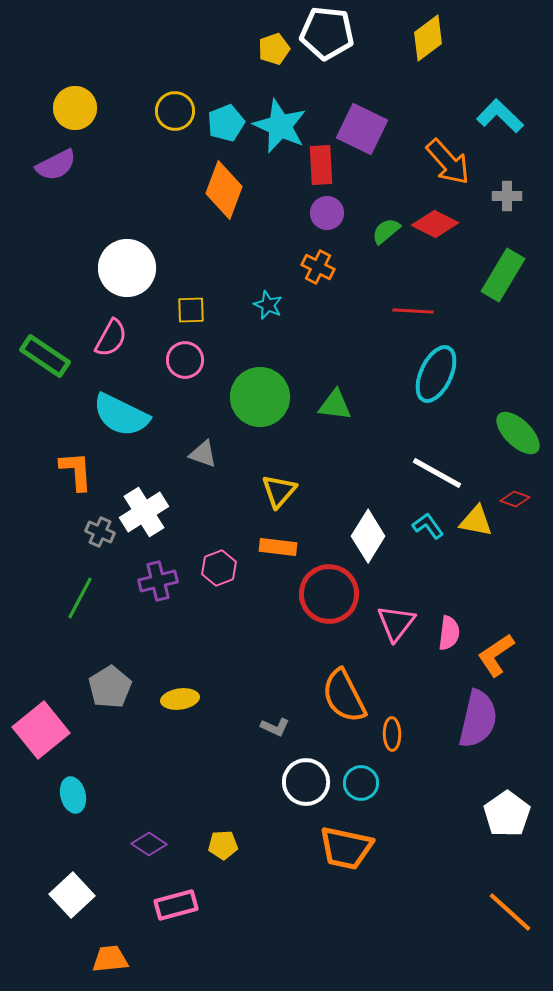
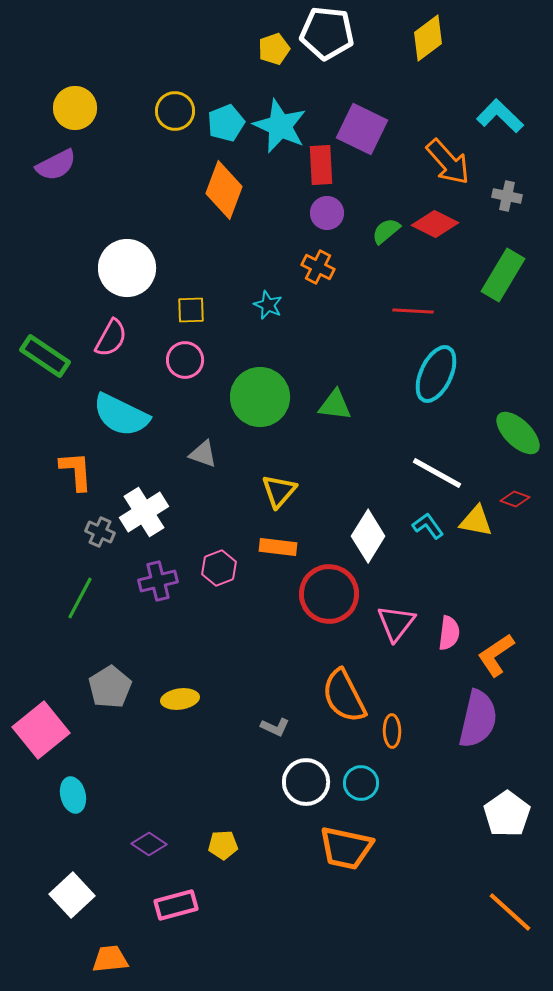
gray cross at (507, 196): rotated 12 degrees clockwise
orange ellipse at (392, 734): moved 3 px up
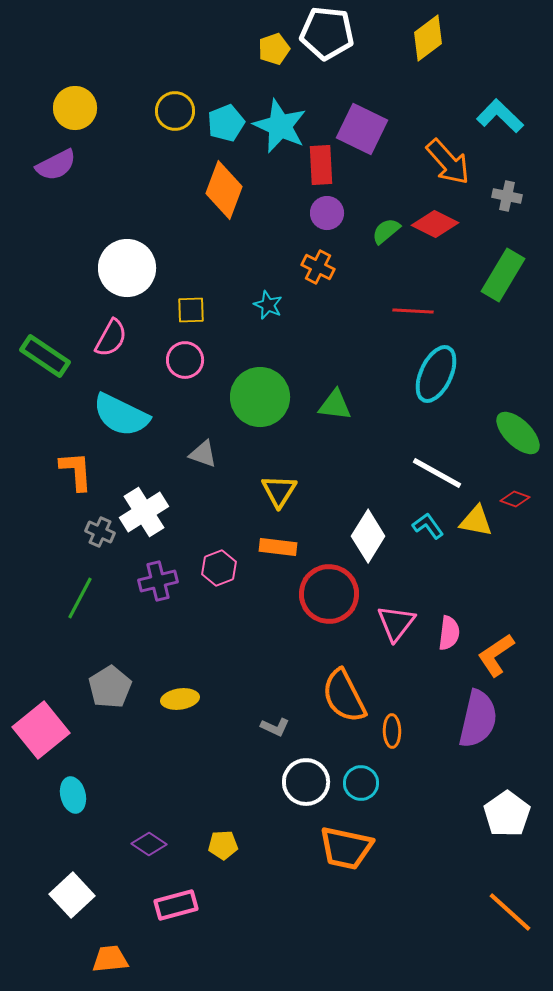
yellow triangle at (279, 491): rotated 9 degrees counterclockwise
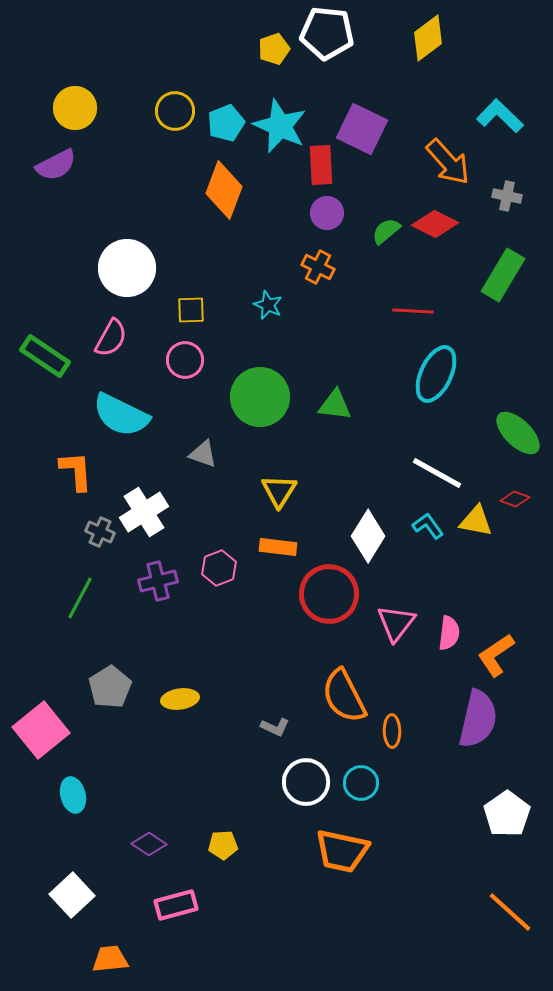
orange trapezoid at (346, 848): moved 4 px left, 3 px down
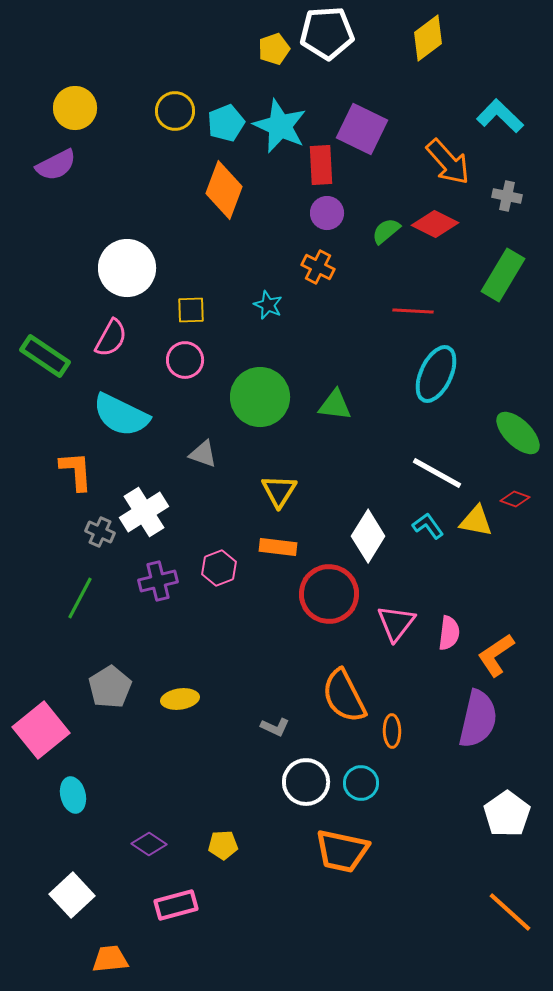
white pentagon at (327, 33): rotated 10 degrees counterclockwise
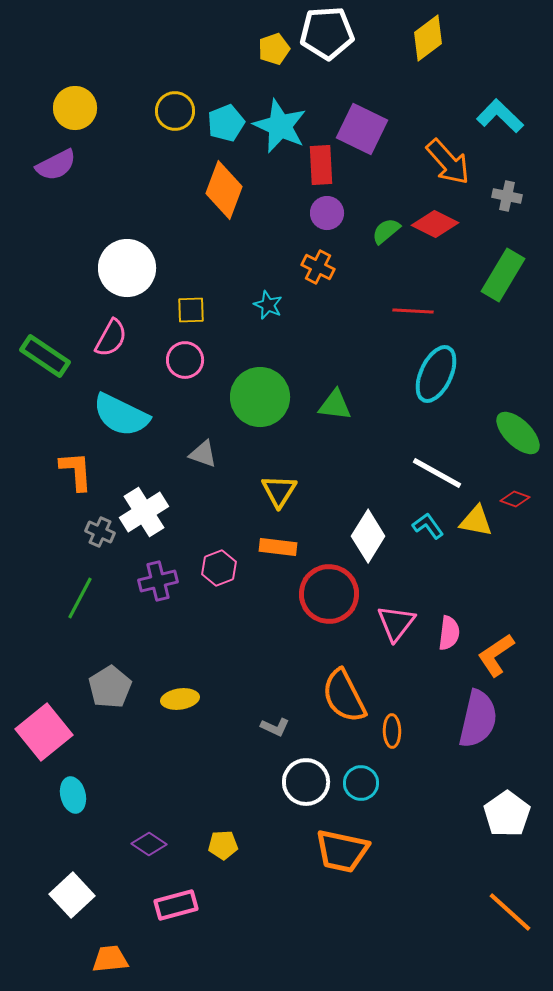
pink square at (41, 730): moved 3 px right, 2 px down
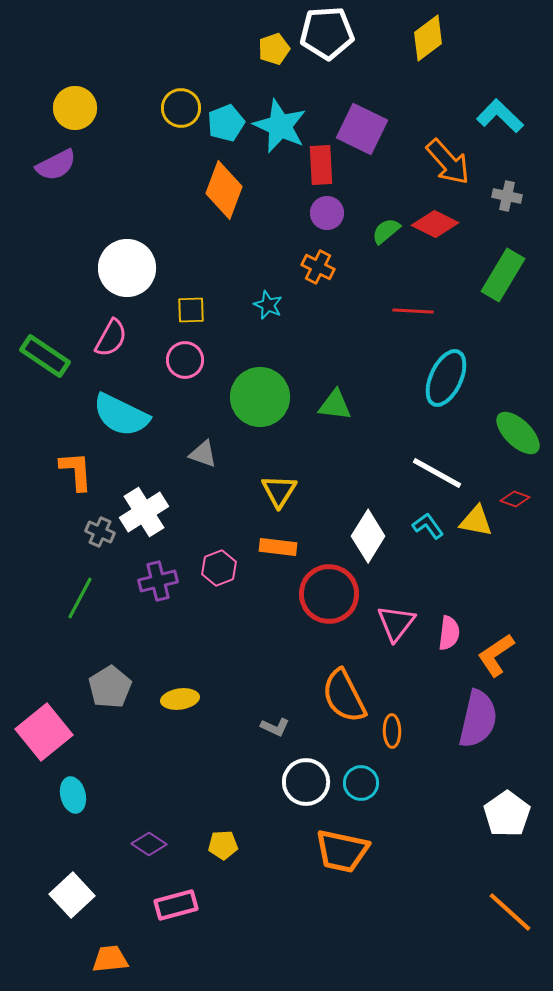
yellow circle at (175, 111): moved 6 px right, 3 px up
cyan ellipse at (436, 374): moved 10 px right, 4 px down
